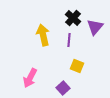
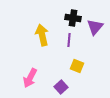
black cross: rotated 35 degrees counterclockwise
yellow arrow: moved 1 px left
purple square: moved 2 px left, 1 px up
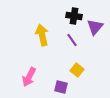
black cross: moved 1 px right, 2 px up
purple line: moved 3 px right; rotated 40 degrees counterclockwise
yellow square: moved 4 px down; rotated 16 degrees clockwise
pink arrow: moved 1 px left, 1 px up
purple square: rotated 32 degrees counterclockwise
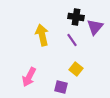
black cross: moved 2 px right, 1 px down
yellow square: moved 1 px left, 1 px up
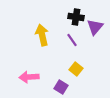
pink arrow: rotated 60 degrees clockwise
purple square: rotated 16 degrees clockwise
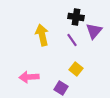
purple triangle: moved 1 px left, 4 px down
purple square: moved 1 px down
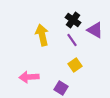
black cross: moved 3 px left, 3 px down; rotated 28 degrees clockwise
purple triangle: moved 1 px right, 1 px up; rotated 42 degrees counterclockwise
yellow square: moved 1 px left, 4 px up; rotated 16 degrees clockwise
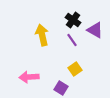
yellow square: moved 4 px down
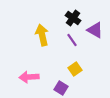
black cross: moved 2 px up
